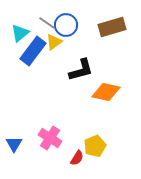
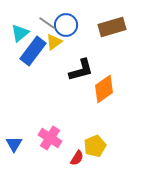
orange diamond: moved 2 px left, 3 px up; rotated 48 degrees counterclockwise
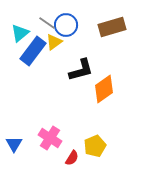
red semicircle: moved 5 px left
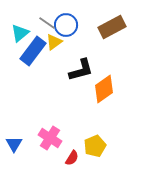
brown rectangle: rotated 12 degrees counterclockwise
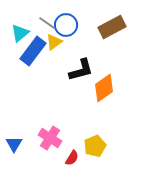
orange diamond: moved 1 px up
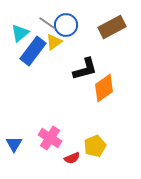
black L-shape: moved 4 px right, 1 px up
red semicircle: rotated 35 degrees clockwise
